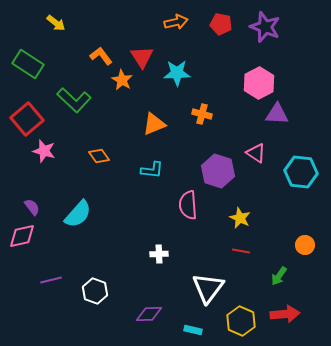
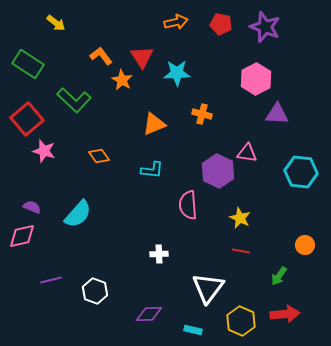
pink hexagon: moved 3 px left, 4 px up
pink triangle: moved 9 px left; rotated 25 degrees counterclockwise
purple hexagon: rotated 8 degrees clockwise
purple semicircle: rotated 30 degrees counterclockwise
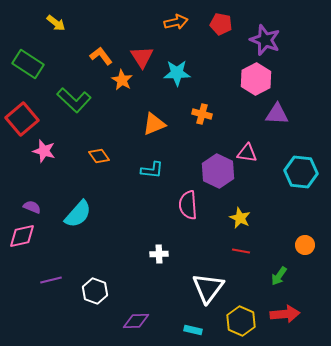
purple star: moved 13 px down
red square: moved 5 px left
purple diamond: moved 13 px left, 7 px down
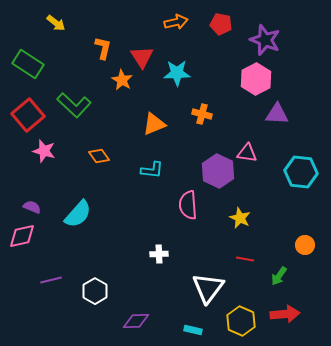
orange L-shape: moved 2 px right, 8 px up; rotated 50 degrees clockwise
green L-shape: moved 5 px down
red square: moved 6 px right, 4 px up
red line: moved 4 px right, 8 px down
white hexagon: rotated 10 degrees clockwise
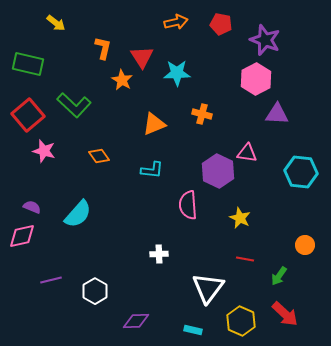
green rectangle: rotated 20 degrees counterclockwise
red arrow: rotated 48 degrees clockwise
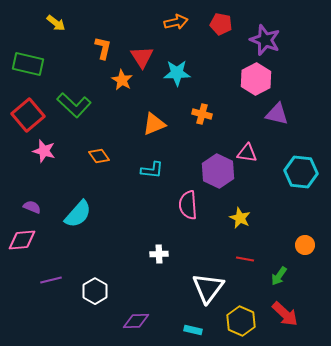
purple triangle: rotated 10 degrees clockwise
pink diamond: moved 4 px down; rotated 8 degrees clockwise
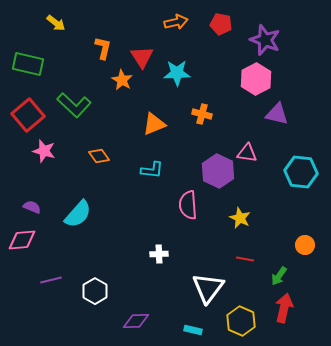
red arrow: moved 1 px left, 6 px up; rotated 120 degrees counterclockwise
